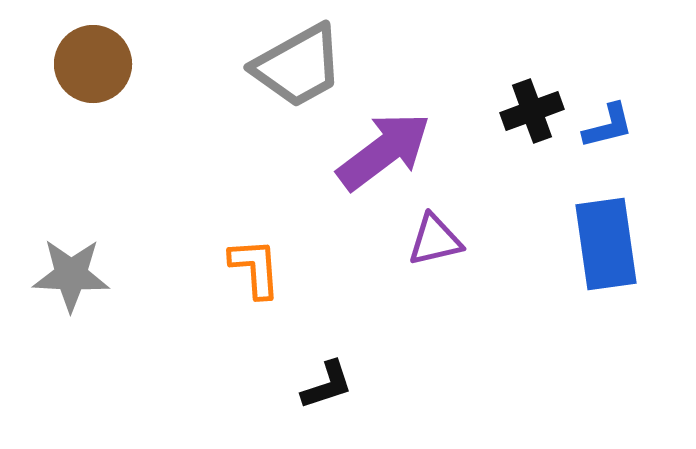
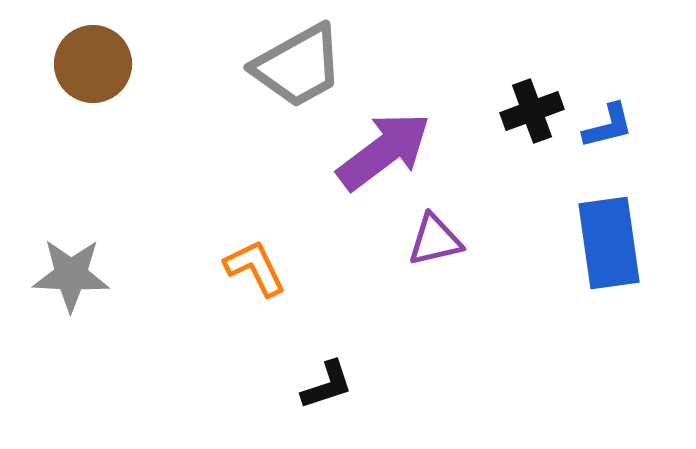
blue rectangle: moved 3 px right, 1 px up
orange L-shape: rotated 22 degrees counterclockwise
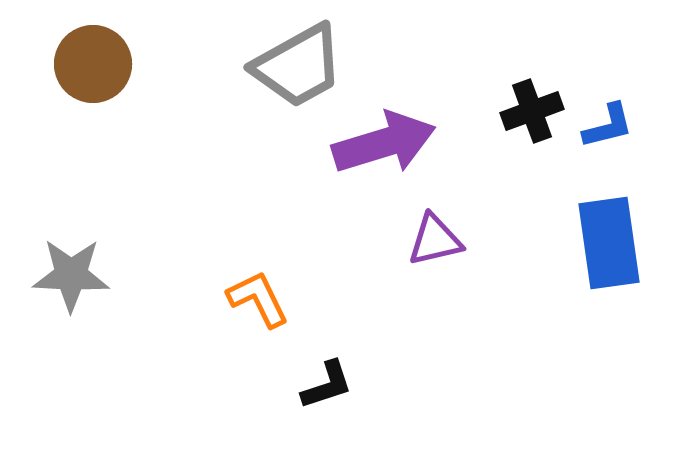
purple arrow: moved 8 px up; rotated 20 degrees clockwise
orange L-shape: moved 3 px right, 31 px down
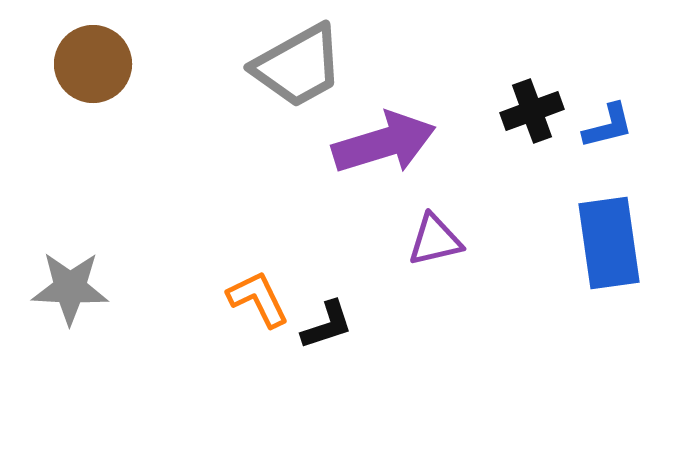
gray star: moved 1 px left, 13 px down
black L-shape: moved 60 px up
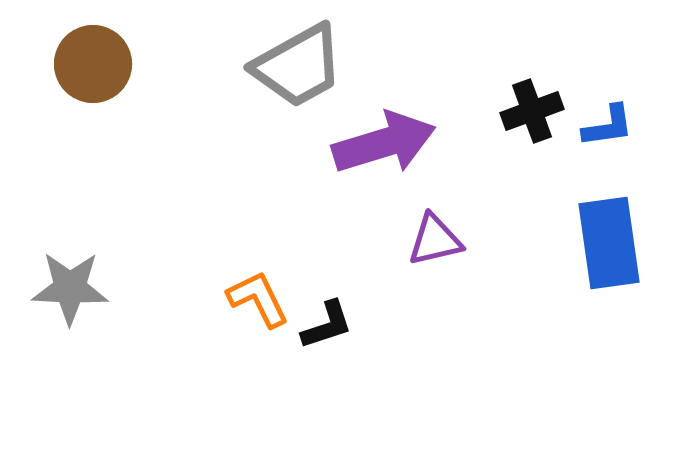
blue L-shape: rotated 6 degrees clockwise
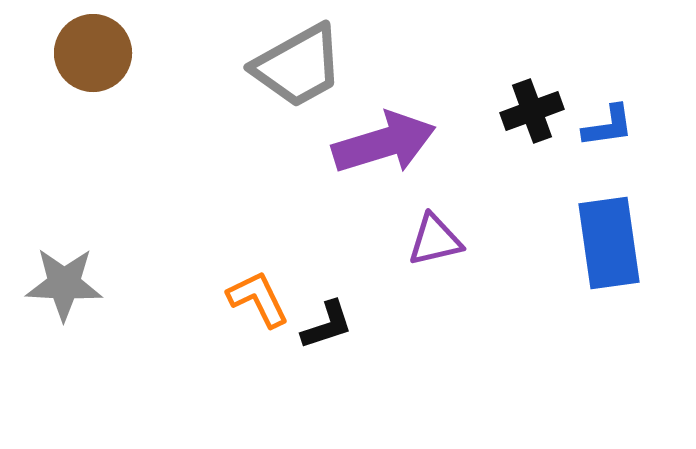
brown circle: moved 11 px up
gray star: moved 6 px left, 4 px up
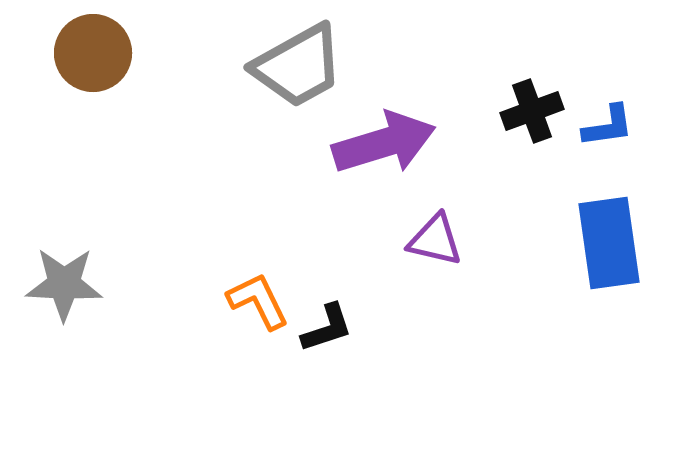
purple triangle: rotated 26 degrees clockwise
orange L-shape: moved 2 px down
black L-shape: moved 3 px down
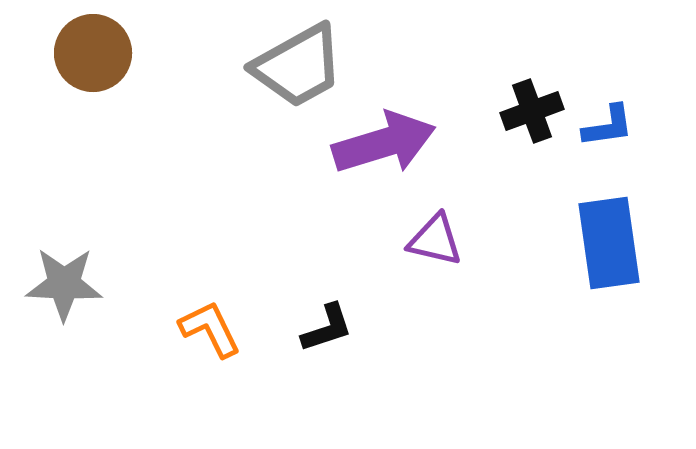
orange L-shape: moved 48 px left, 28 px down
